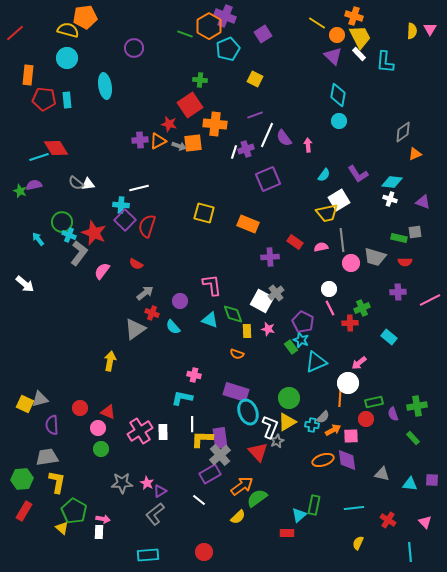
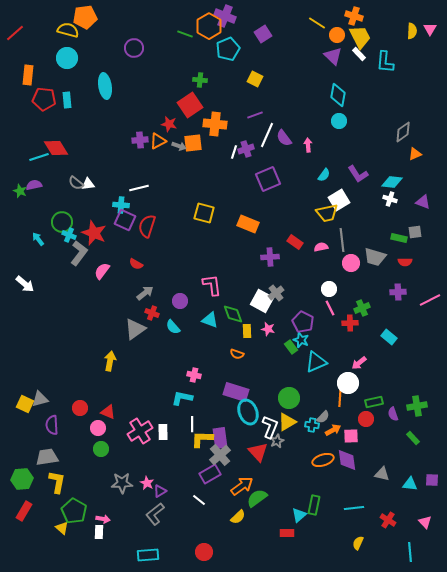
purple square at (125, 220): rotated 20 degrees counterclockwise
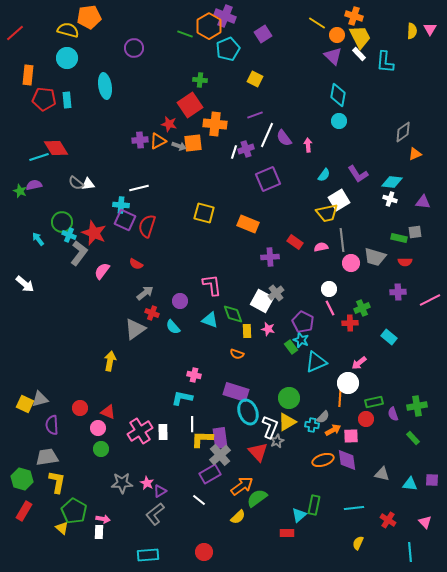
orange pentagon at (85, 17): moved 4 px right
purple triangle at (423, 202): rotated 14 degrees counterclockwise
green hexagon at (22, 479): rotated 20 degrees clockwise
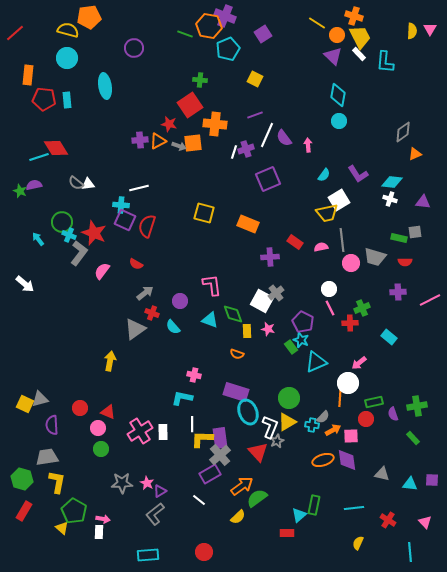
orange hexagon at (209, 26): rotated 20 degrees counterclockwise
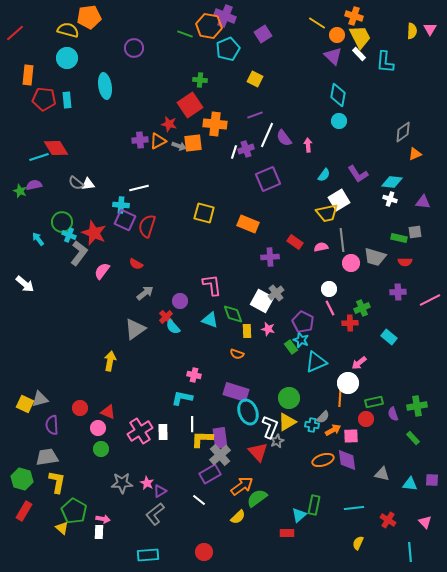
red cross at (152, 313): moved 14 px right, 4 px down; rotated 24 degrees clockwise
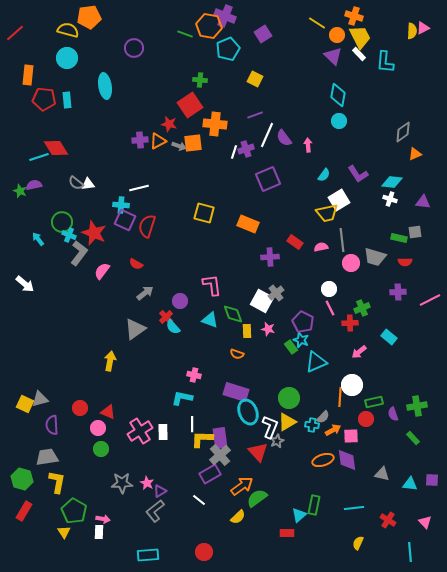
pink triangle at (430, 29): moved 7 px left, 1 px up; rotated 32 degrees clockwise
pink arrow at (359, 363): moved 11 px up
white circle at (348, 383): moved 4 px right, 2 px down
gray L-shape at (155, 514): moved 3 px up
yellow triangle at (62, 528): moved 2 px right, 4 px down; rotated 16 degrees clockwise
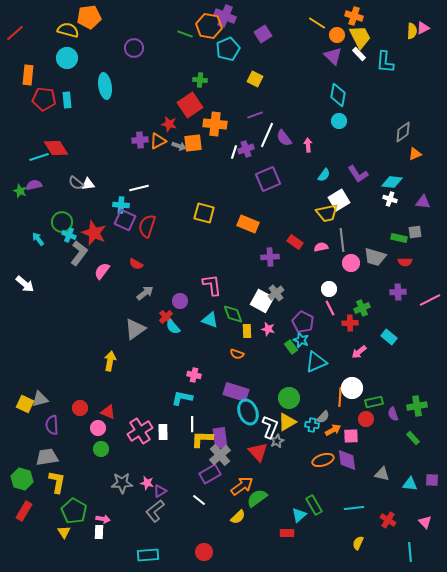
white circle at (352, 385): moved 3 px down
pink star at (147, 483): rotated 16 degrees counterclockwise
green rectangle at (314, 505): rotated 42 degrees counterclockwise
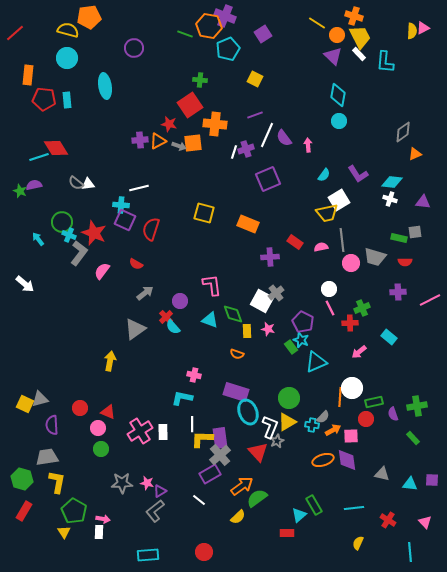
red semicircle at (147, 226): moved 4 px right, 3 px down
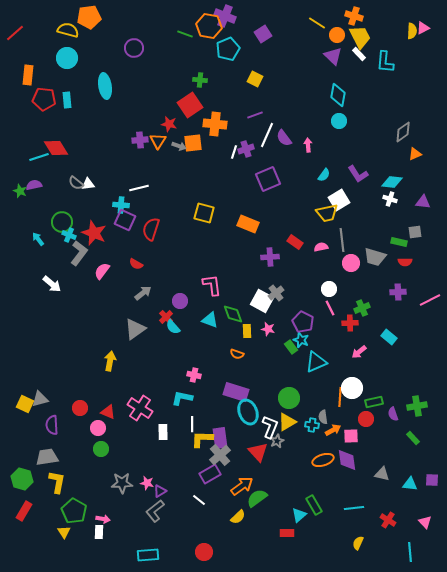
orange triangle at (158, 141): rotated 30 degrees counterclockwise
green rectangle at (399, 238): moved 4 px down
white arrow at (25, 284): moved 27 px right
gray arrow at (145, 293): moved 2 px left
gray semicircle at (323, 417): rotated 128 degrees clockwise
pink cross at (140, 431): moved 23 px up; rotated 25 degrees counterclockwise
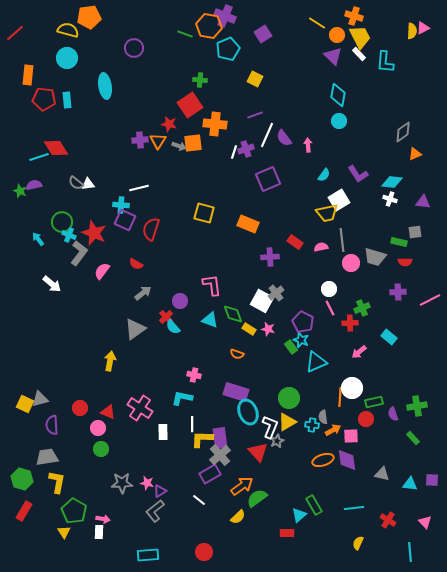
yellow rectangle at (247, 331): moved 2 px right, 2 px up; rotated 56 degrees counterclockwise
